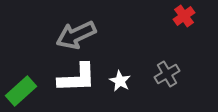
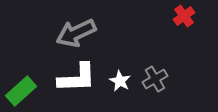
gray arrow: moved 2 px up
gray cross: moved 12 px left, 5 px down
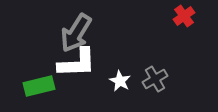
gray arrow: rotated 33 degrees counterclockwise
white L-shape: moved 15 px up
green rectangle: moved 18 px right, 5 px up; rotated 28 degrees clockwise
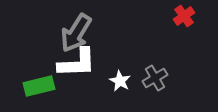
gray cross: moved 1 px up
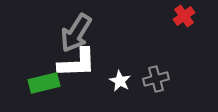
gray cross: moved 1 px right, 1 px down; rotated 15 degrees clockwise
green rectangle: moved 5 px right, 3 px up
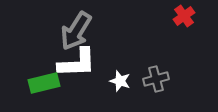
gray arrow: moved 2 px up
white star: rotated 10 degrees counterclockwise
